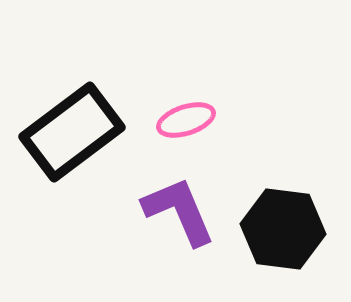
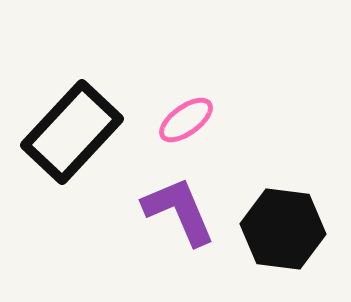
pink ellipse: rotated 18 degrees counterclockwise
black rectangle: rotated 10 degrees counterclockwise
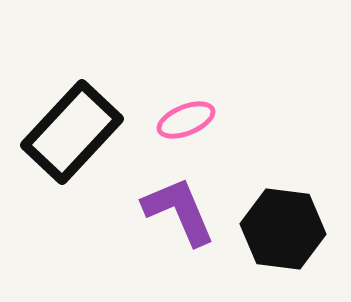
pink ellipse: rotated 14 degrees clockwise
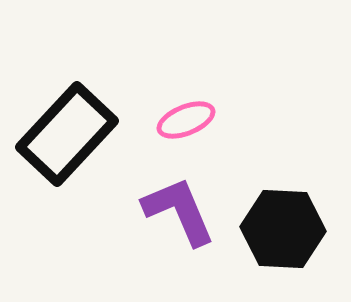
black rectangle: moved 5 px left, 2 px down
black hexagon: rotated 4 degrees counterclockwise
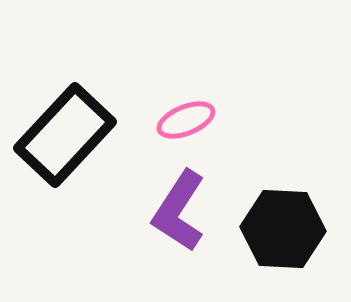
black rectangle: moved 2 px left, 1 px down
purple L-shape: rotated 124 degrees counterclockwise
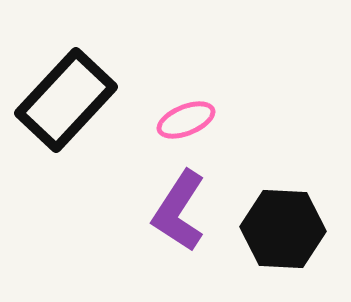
black rectangle: moved 1 px right, 35 px up
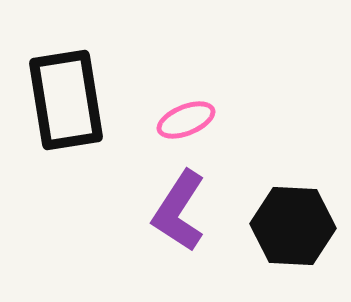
black rectangle: rotated 52 degrees counterclockwise
black hexagon: moved 10 px right, 3 px up
